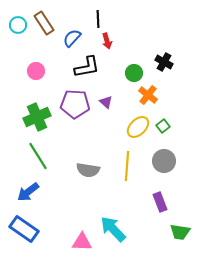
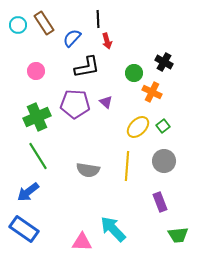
orange cross: moved 4 px right, 3 px up; rotated 12 degrees counterclockwise
green trapezoid: moved 2 px left, 3 px down; rotated 15 degrees counterclockwise
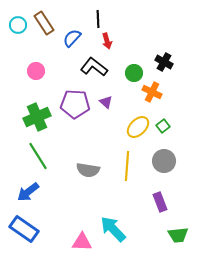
black L-shape: moved 7 px right; rotated 132 degrees counterclockwise
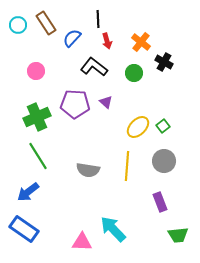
brown rectangle: moved 2 px right
orange cross: moved 11 px left, 50 px up; rotated 12 degrees clockwise
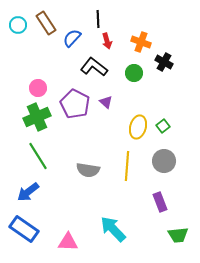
orange cross: rotated 18 degrees counterclockwise
pink circle: moved 2 px right, 17 px down
purple pentagon: rotated 24 degrees clockwise
yellow ellipse: rotated 30 degrees counterclockwise
pink triangle: moved 14 px left
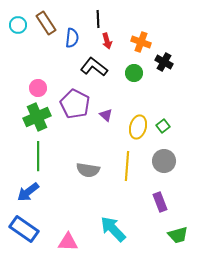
blue semicircle: rotated 144 degrees clockwise
purple triangle: moved 13 px down
green line: rotated 32 degrees clockwise
green trapezoid: rotated 10 degrees counterclockwise
